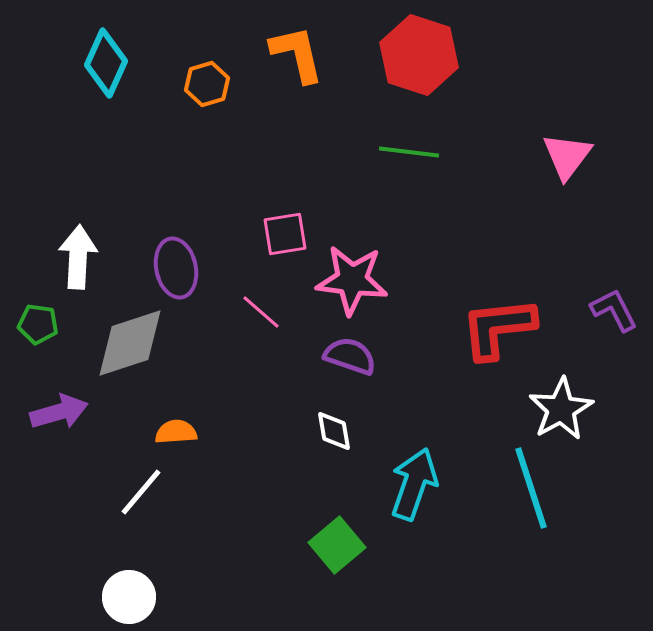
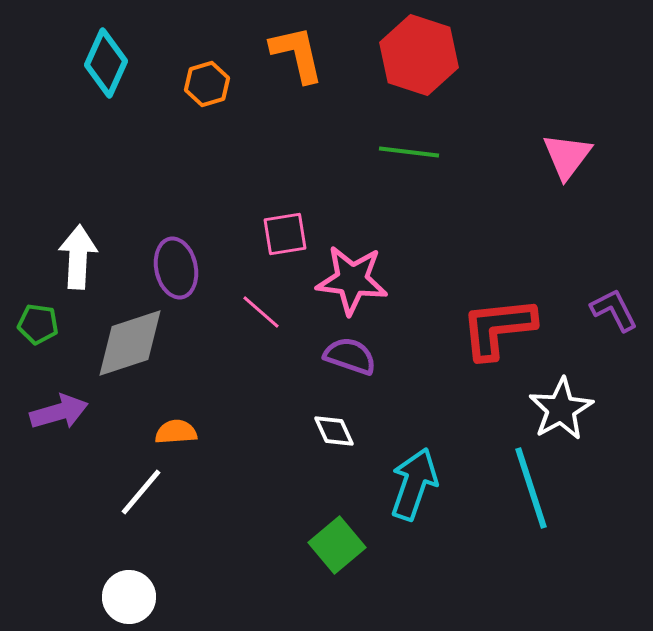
white diamond: rotated 15 degrees counterclockwise
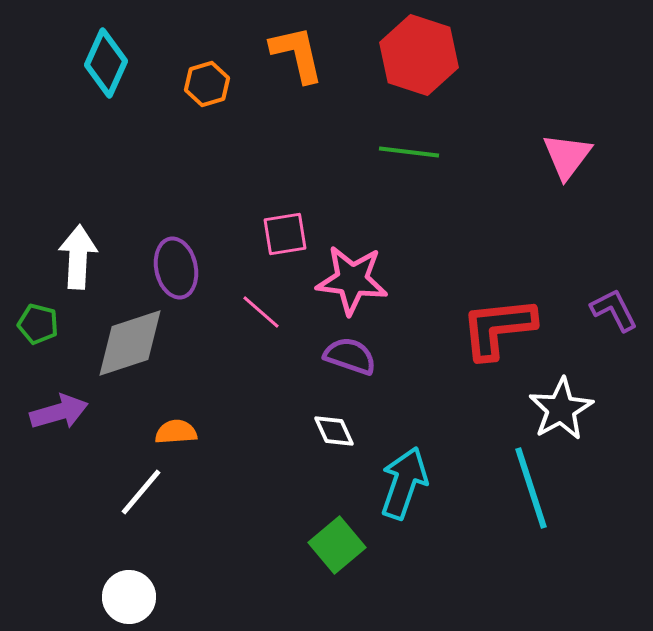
green pentagon: rotated 6 degrees clockwise
cyan arrow: moved 10 px left, 1 px up
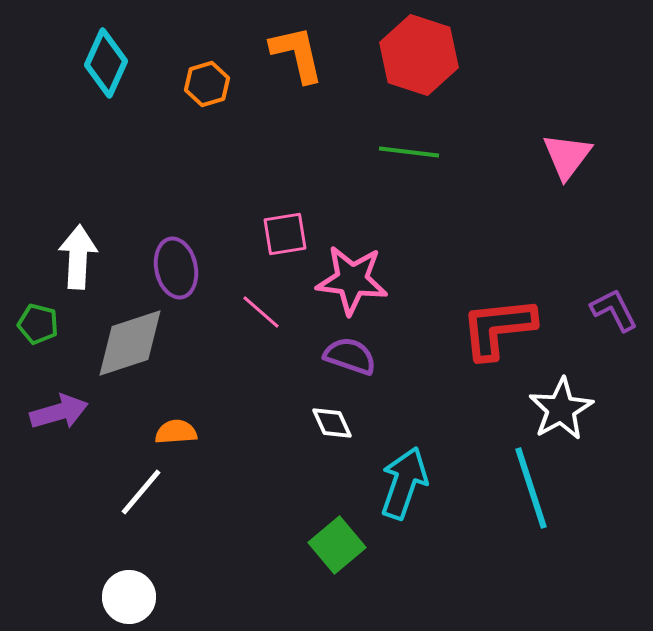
white diamond: moved 2 px left, 8 px up
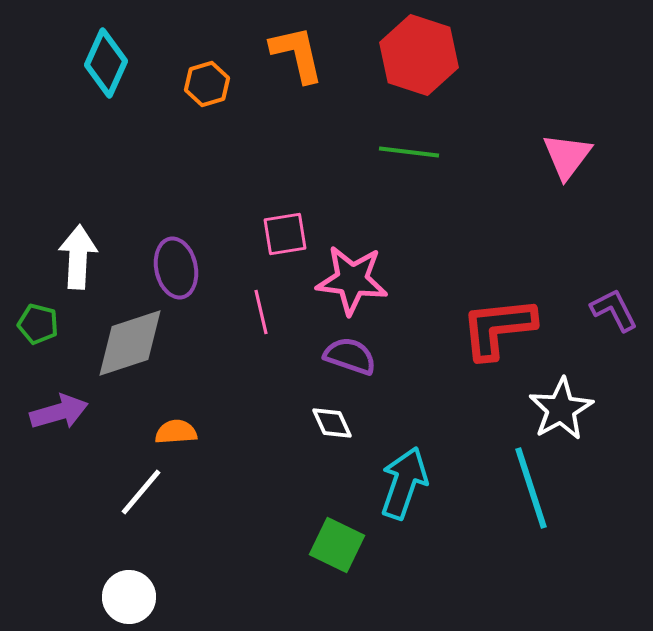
pink line: rotated 36 degrees clockwise
green square: rotated 24 degrees counterclockwise
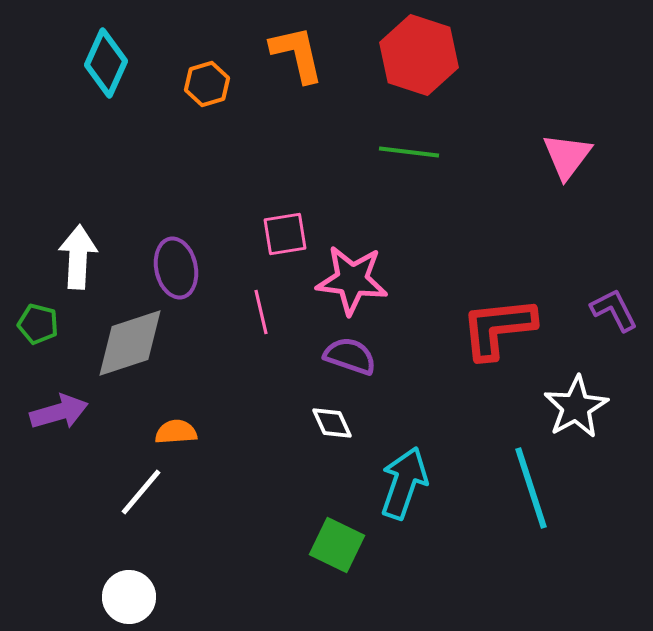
white star: moved 15 px right, 2 px up
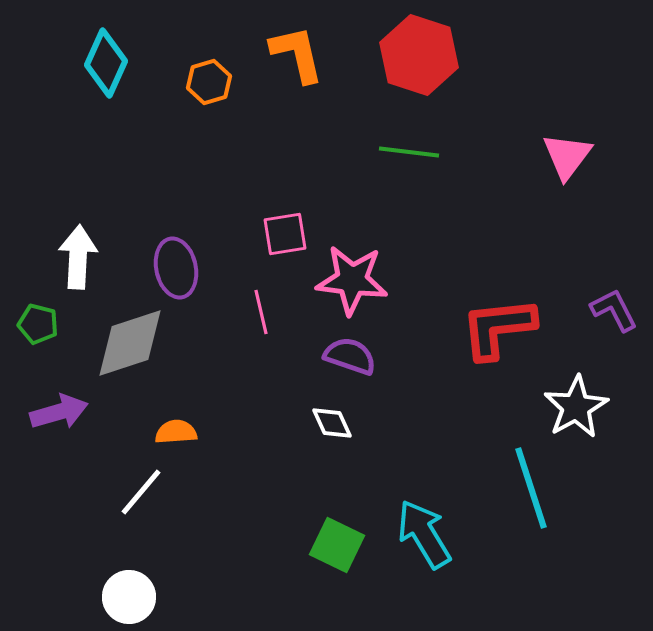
orange hexagon: moved 2 px right, 2 px up
cyan arrow: moved 20 px right, 51 px down; rotated 50 degrees counterclockwise
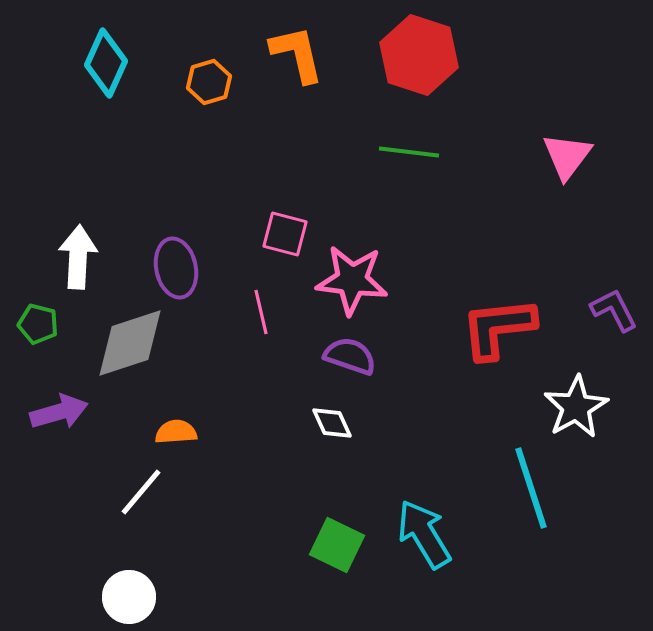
pink square: rotated 24 degrees clockwise
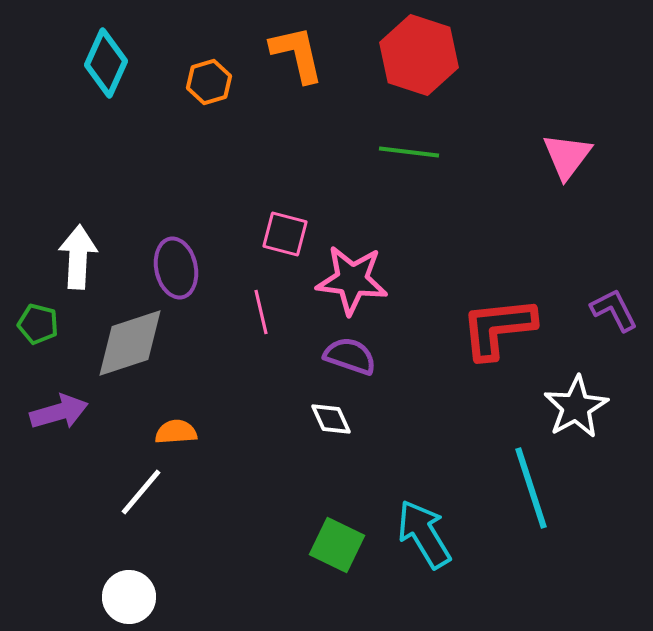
white diamond: moved 1 px left, 4 px up
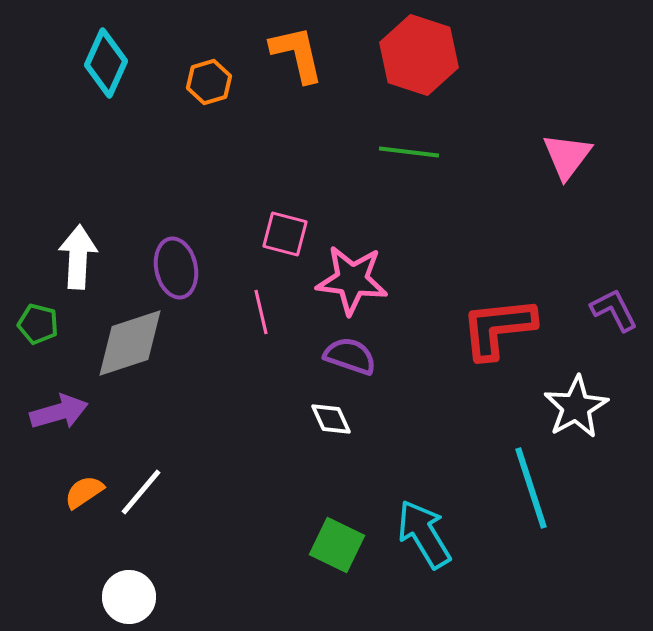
orange semicircle: moved 92 px left, 60 px down; rotated 30 degrees counterclockwise
